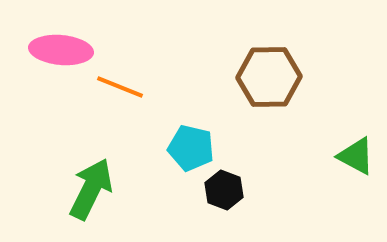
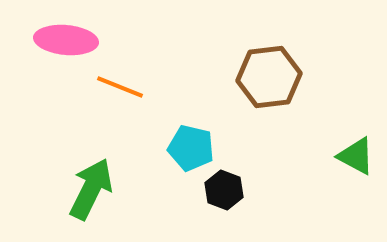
pink ellipse: moved 5 px right, 10 px up
brown hexagon: rotated 6 degrees counterclockwise
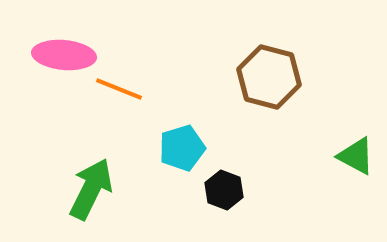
pink ellipse: moved 2 px left, 15 px down
brown hexagon: rotated 22 degrees clockwise
orange line: moved 1 px left, 2 px down
cyan pentagon: moved 9 px left; rotated 30 degrees counterclockwise
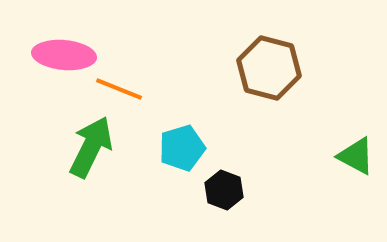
brown hexagon: moved 9 px up
green arrow: moved 42 px up
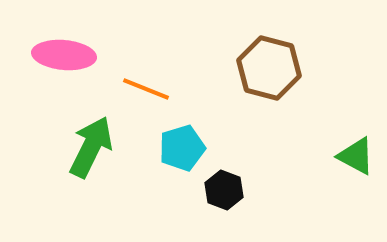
orange line: moved 27 px right
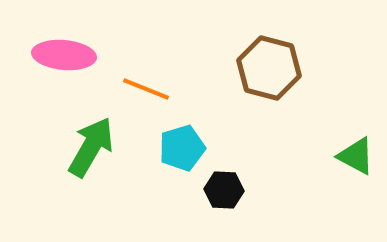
green arrow: rotated 4 degrees clockwise
black hexagon: rotated 18 degrees counterclockwise
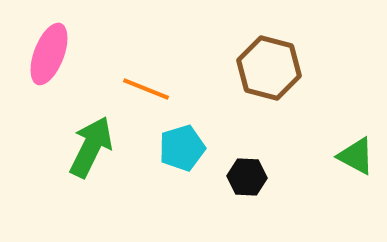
pink ellipse: moved 15 px left, 1 px up; rotated 74 degrees counterclockwise
green arrow: rotated 4 degrees counterclockwise
black hexagon: moved 23 px right, 13 px up
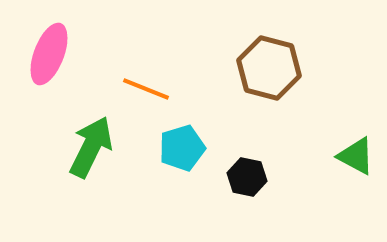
black hexagon: rotated 9 degrees clockwise
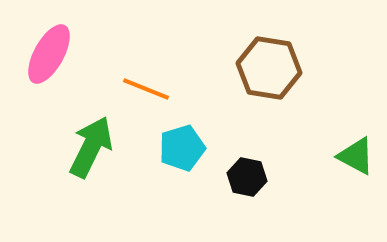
pink ellipse: rotated 8 degrees clockwise
brown hexagon: rotated 6 degrees counterclockwise
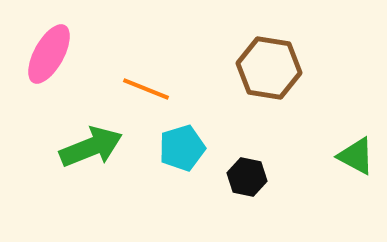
green arrow: rotated 42 degrees clockwise
